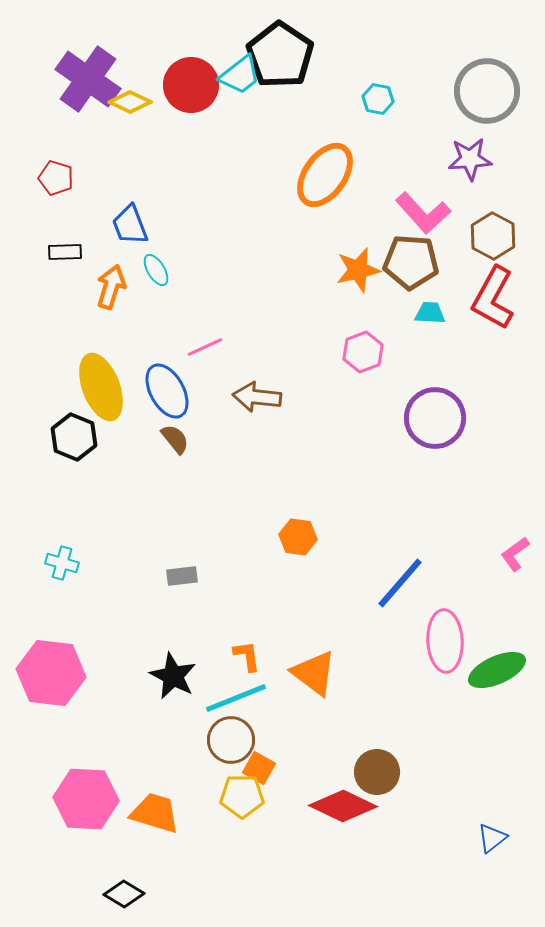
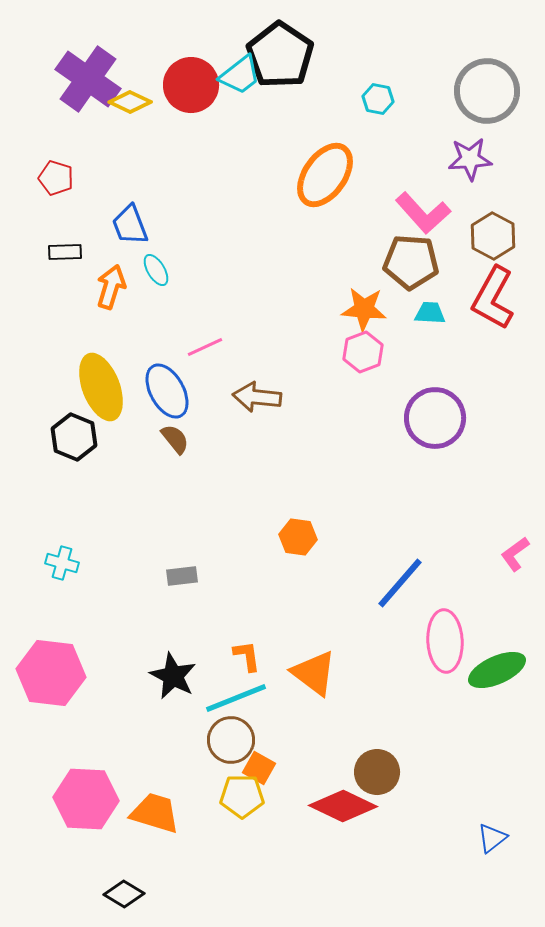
orange star at (358, 270): moved 6 px right, 39 px down; rotated 18 degrees clockwise
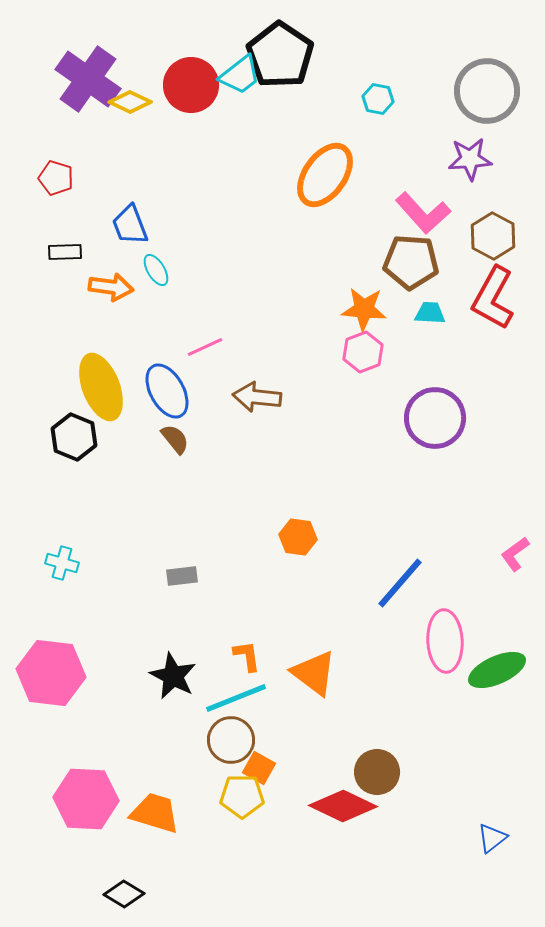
orange arrow at (111, 287): rotated 81 degrees clockwise
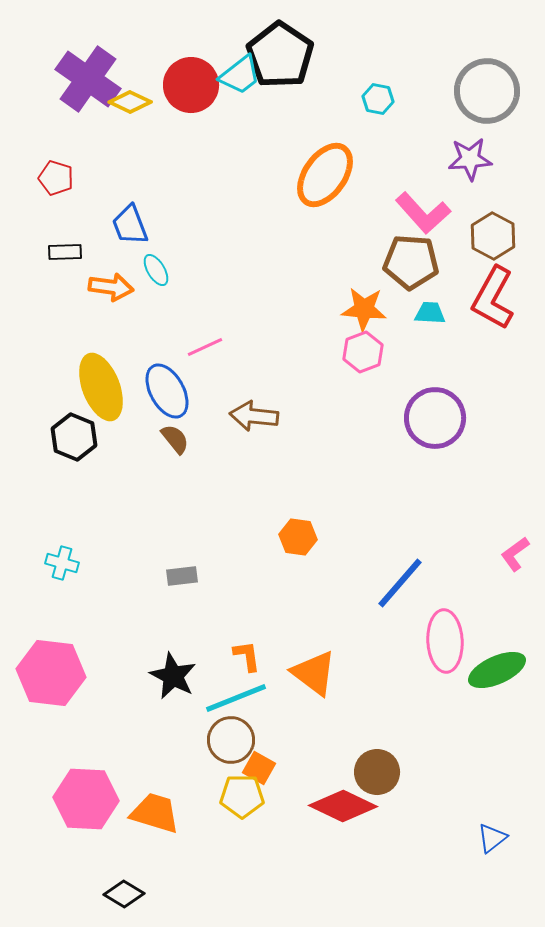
brown arrow at (257, 397): moved 3 px left, 19 px down
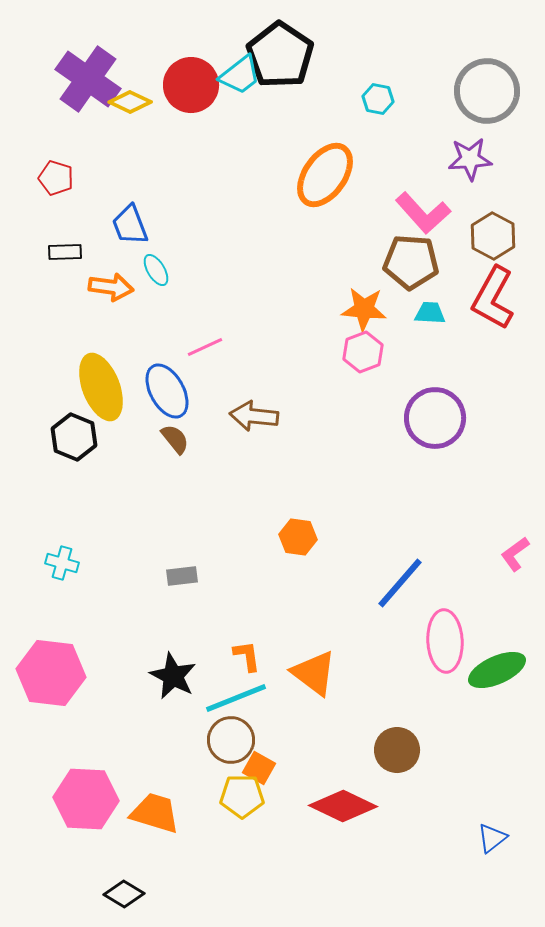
brown circle at (377, 772): moved 20 px right, 22 px up
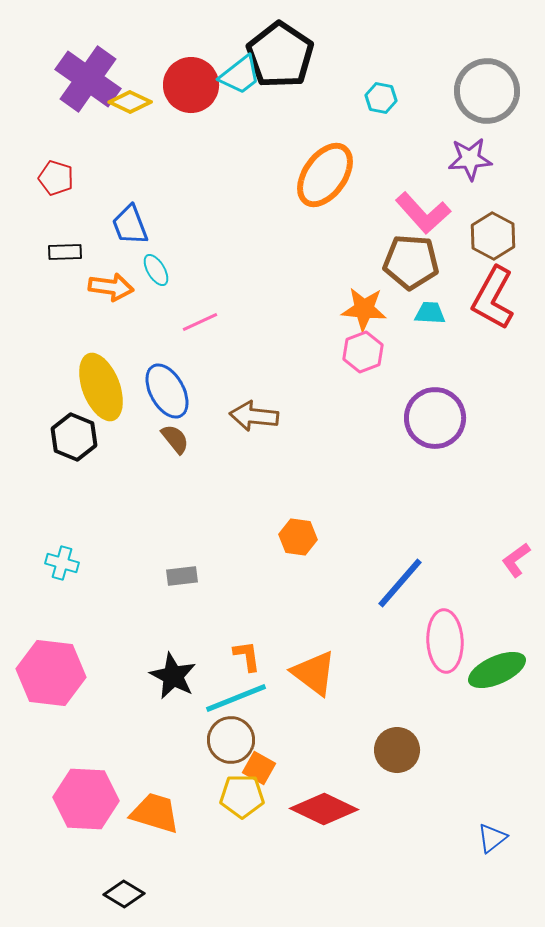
cyan hexagon at (378, 99): moved 3 px right, 1 px up
pink line at (205, 347): moved 5 px left, 25 px up
pink L-shape at (515, 554): moved 1 px right, 6 px down
red diamond at (343, 806): moved 19 px left, 3 px down
